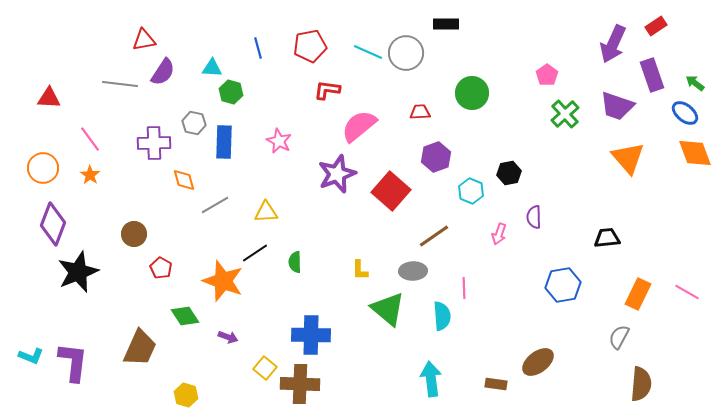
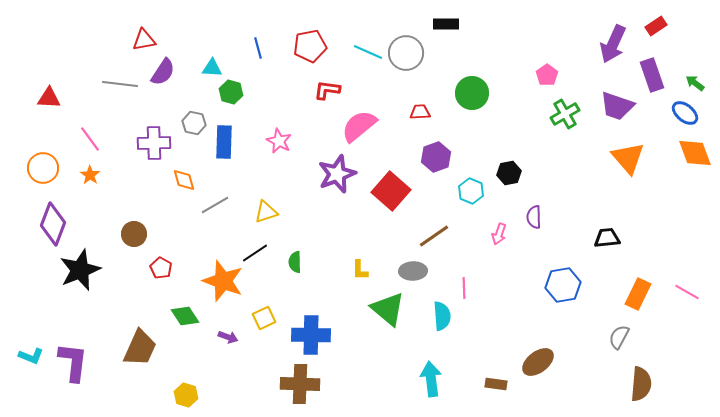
green cross at (565, 114): rotated 12 degrees clockwise
yellow triangle at (266, 212): rotated 15 degrees counterclockwise
black star at (78, 272): moved 2 px right, 2 px up
yellow square at (265, 368): moved 1 px left, 50 px up; rotated 25 degrees clockwise
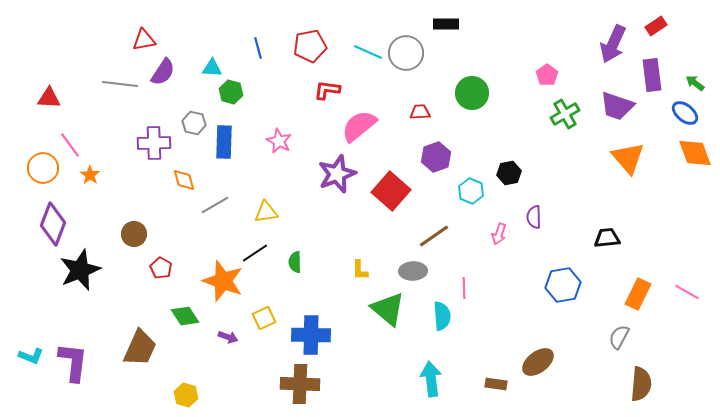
purple rectangle at (652, 75): rotated 12 degrees clockwise
pink line at (90, 139): moved 20 px left, 6 px down
yellow triangle at (266, 212): rotated 10 degrees clockwise
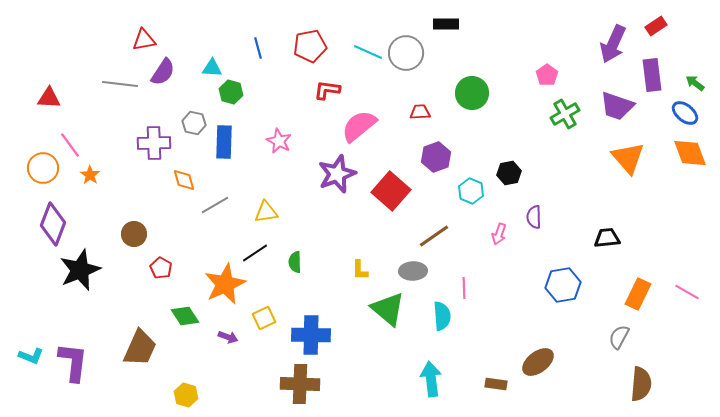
orange diamond at (695, 153): moved 5 px left
orange star at (223, 281): moved 2 px right, 3 px down; rotated 27 degrees clockwise
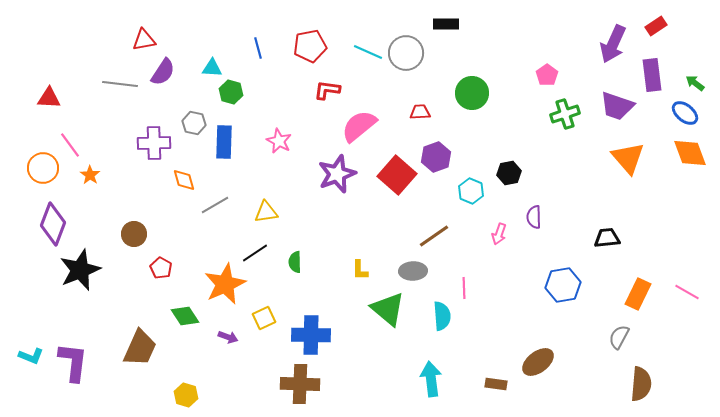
green cross at (565, 114): rotated 12 degrees clockwise
red square at (391, 191): moved 6 px right, 16 px up
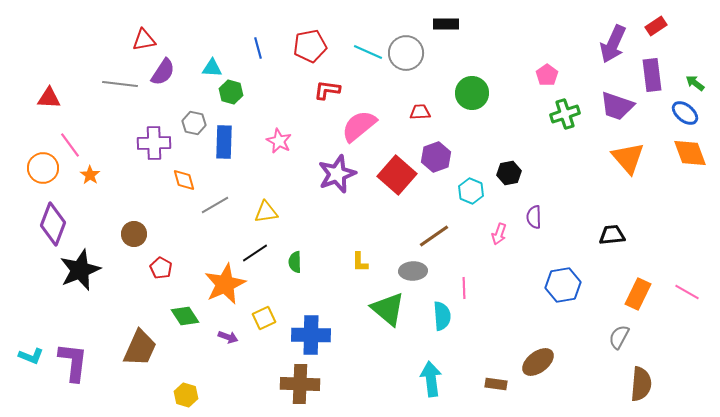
black trapezoid at (607, 238): moved 5 px right, 3 px up
yellow L-shape at (360, 270): moved 8 px up
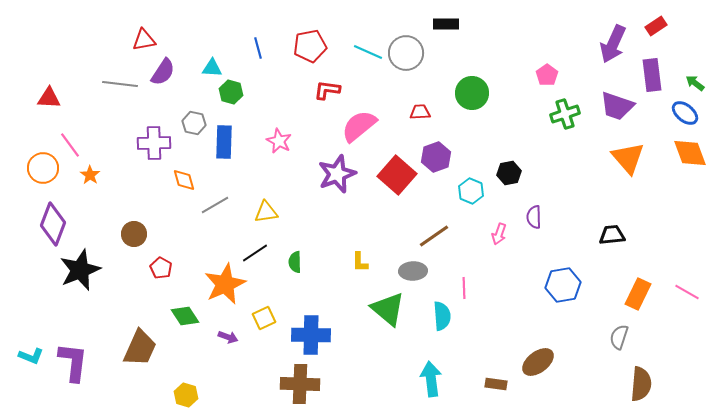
gray semicircle at (619, 337): rotated 10 degrees counterclockwise
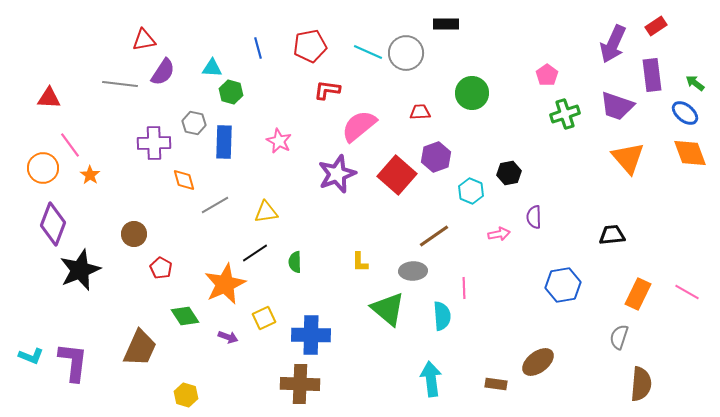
pink arrow at (499, 234): rotated 120 degrees counterclockwise
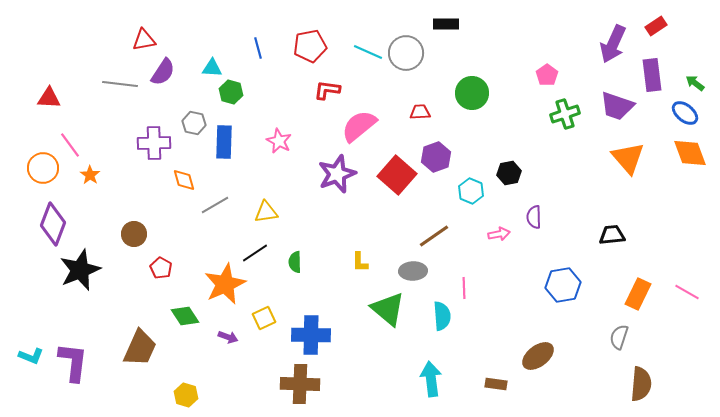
brown ellipse at (538, 362): moved 6 px up
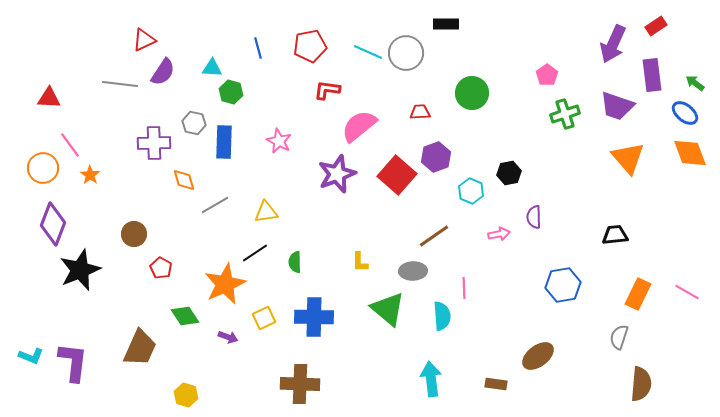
red triangle at (144, 40): rotated 15 degrees counterclockwise
black trapezoid at (612, 235): moved 3 px right
blue cross at (311, 335): moved 3 px right, 18 px up
